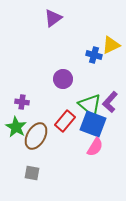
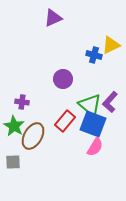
purple triangle: rotated 12 degrees clockwise
green star: moved 2 px left, 1 px up
brown ellipse: moved 3 px left
gray square: moved 19 px left, 11 px up; rotated 14 degrees counterclockwise
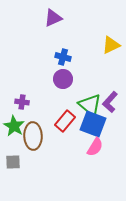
blue cross: moved 31 px left, 2 px down
brown ellipse: rotated 32 degrees counterclockwise
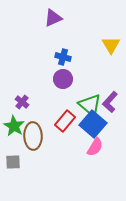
yellow triangle: rotated 36 degrees counterclockwise
purple cross: rotated 32 degrees clockwise
blue square: rotated 20 degrees clockwise
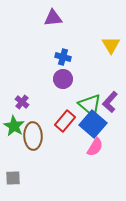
purple triangle: rotated 18 degrees clockwise
gray square: moved 16 px down
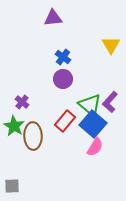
blue cross: rotated 21 degrees clockwise
gray square: moved 1 px left, 8 px down
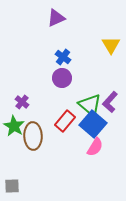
purple triangle: moved 3 px right; rotated 18 degrees counterclockwise
purple circle: moved 1 px left, 1 px up
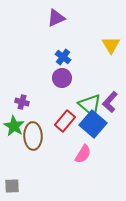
purple cross: rotated 24 degrees counterclockwise
pink semicircle: moved 12 px left, 7 px down
